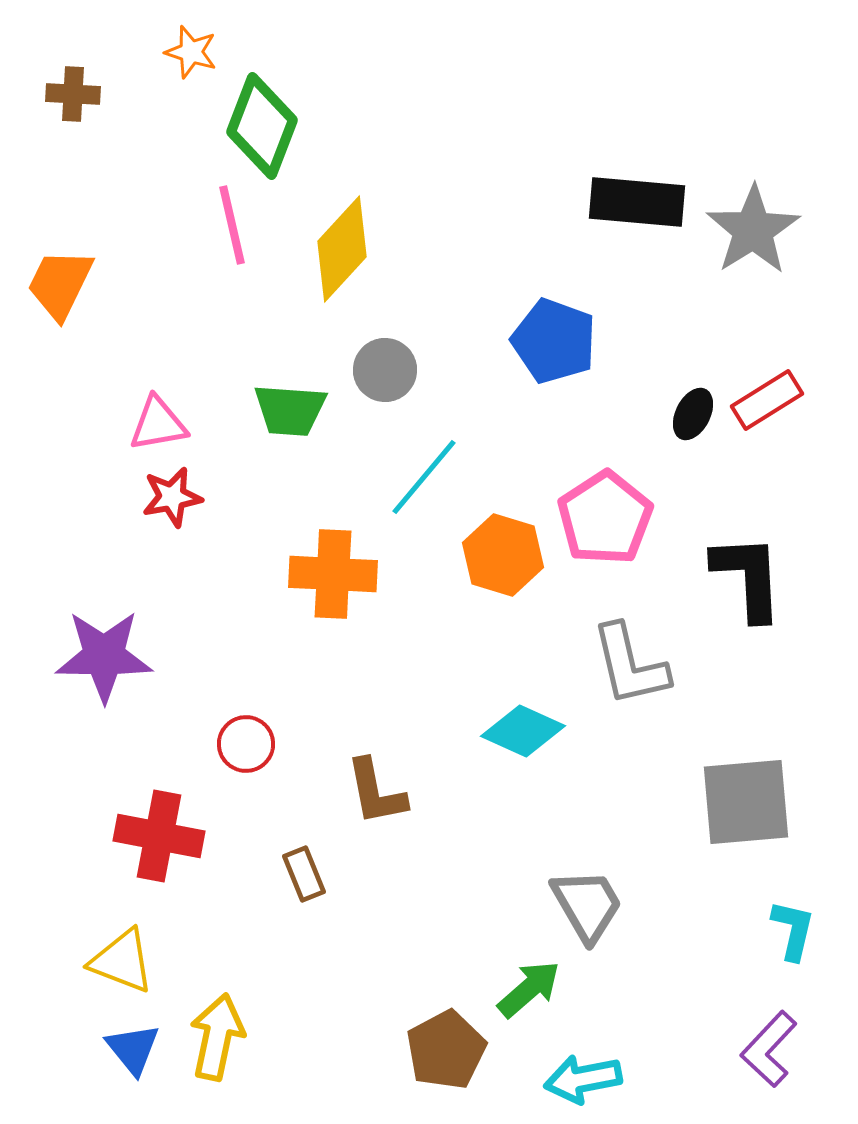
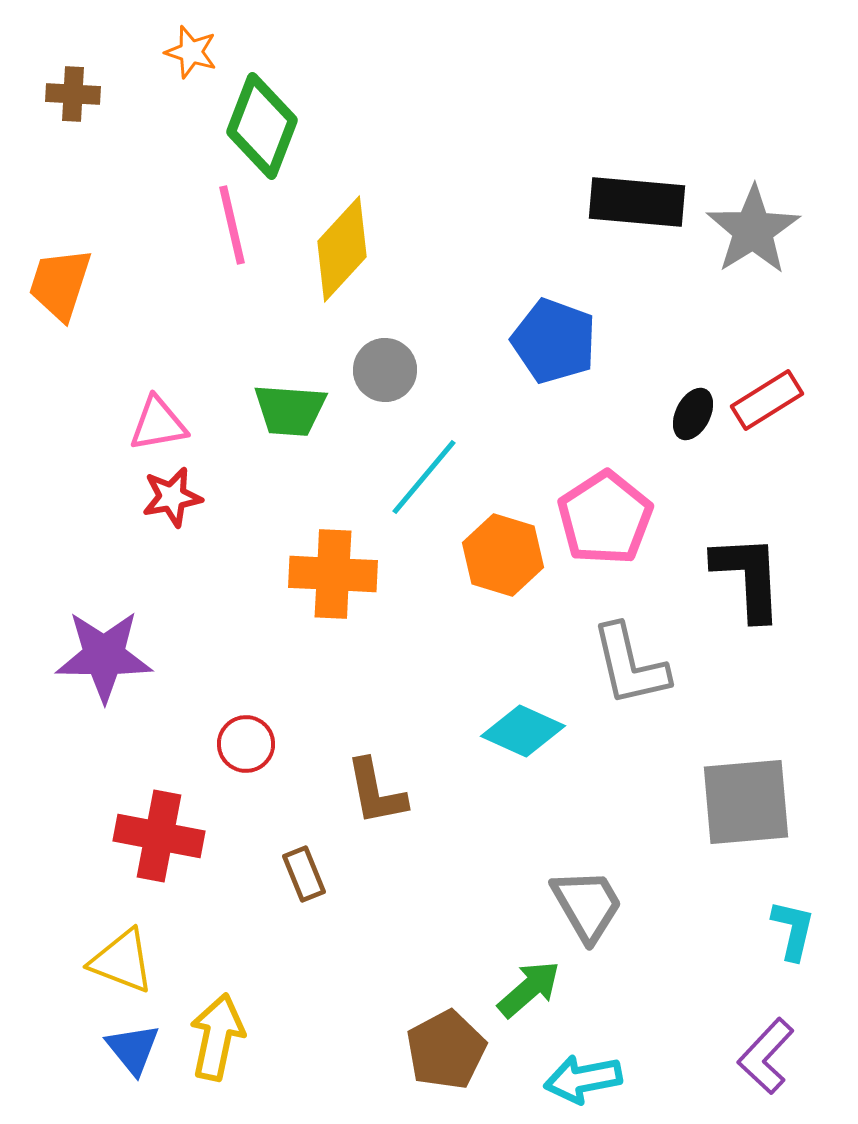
orange trapezoid: rotated 8 degrees counterclockwise
purple L-shape: moved 3 px left, 7 px down
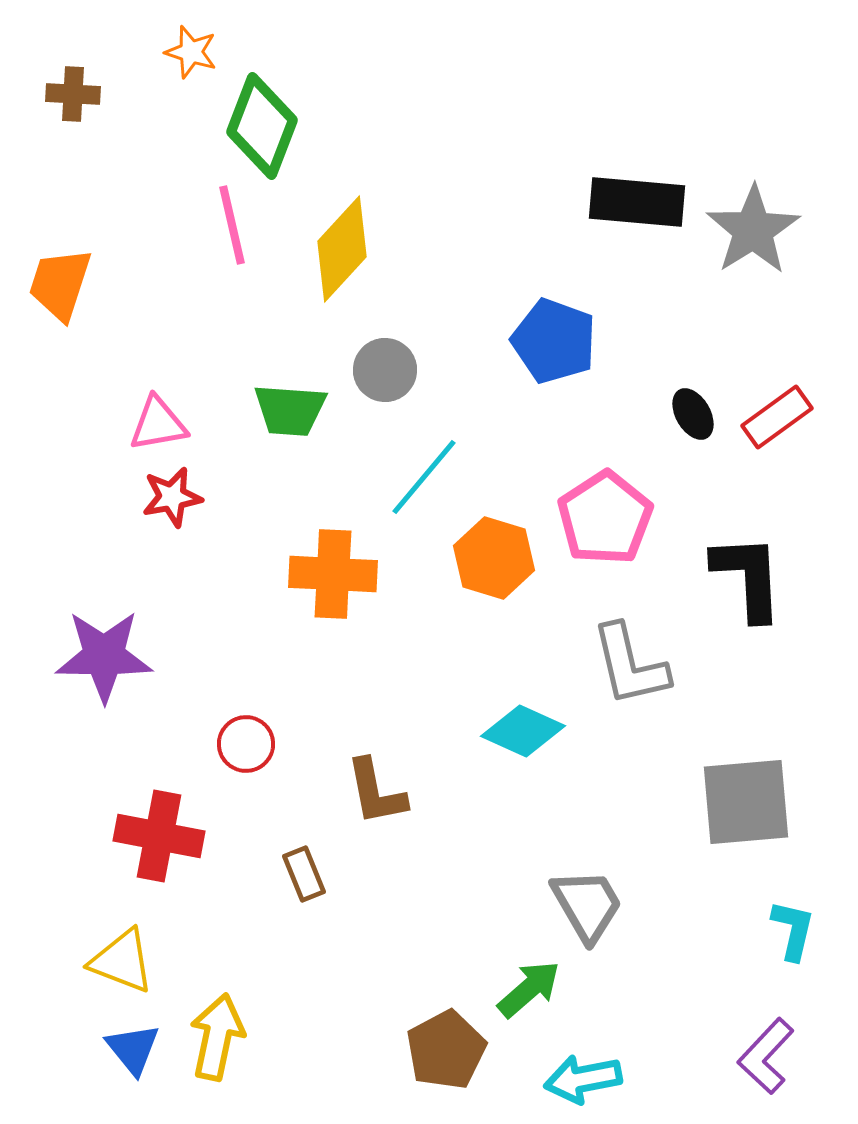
red rectangle: moved 10 px right, 17 px down; rotated 4 degrees counterclockwise
black ellipse: rotated 57 degrees counterclockwise
orange hexagon: moved 9 px left, 3 px down
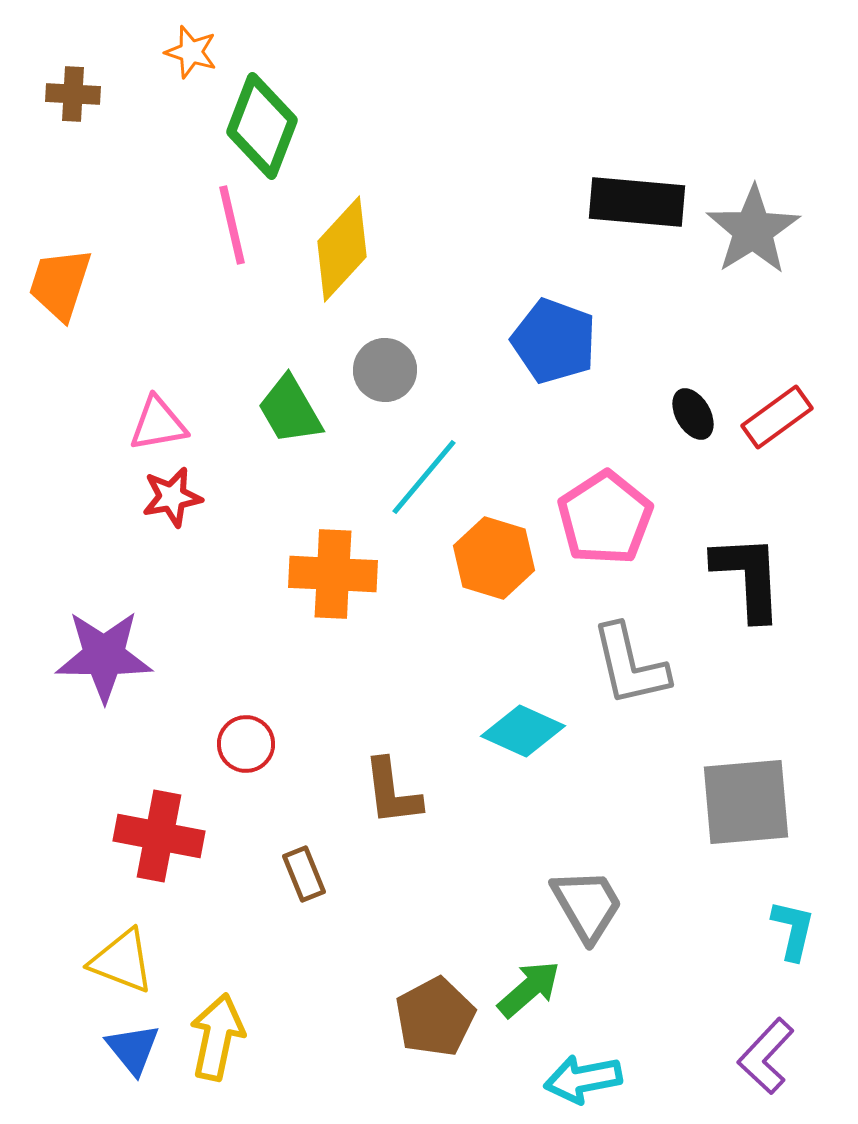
green trapezoid: rotated 56 degrees clockwise
brown L-shape: moved 16 px right; rotated 4 degrees clockwise
brown pentagon: moved 11 px left, 33 px up
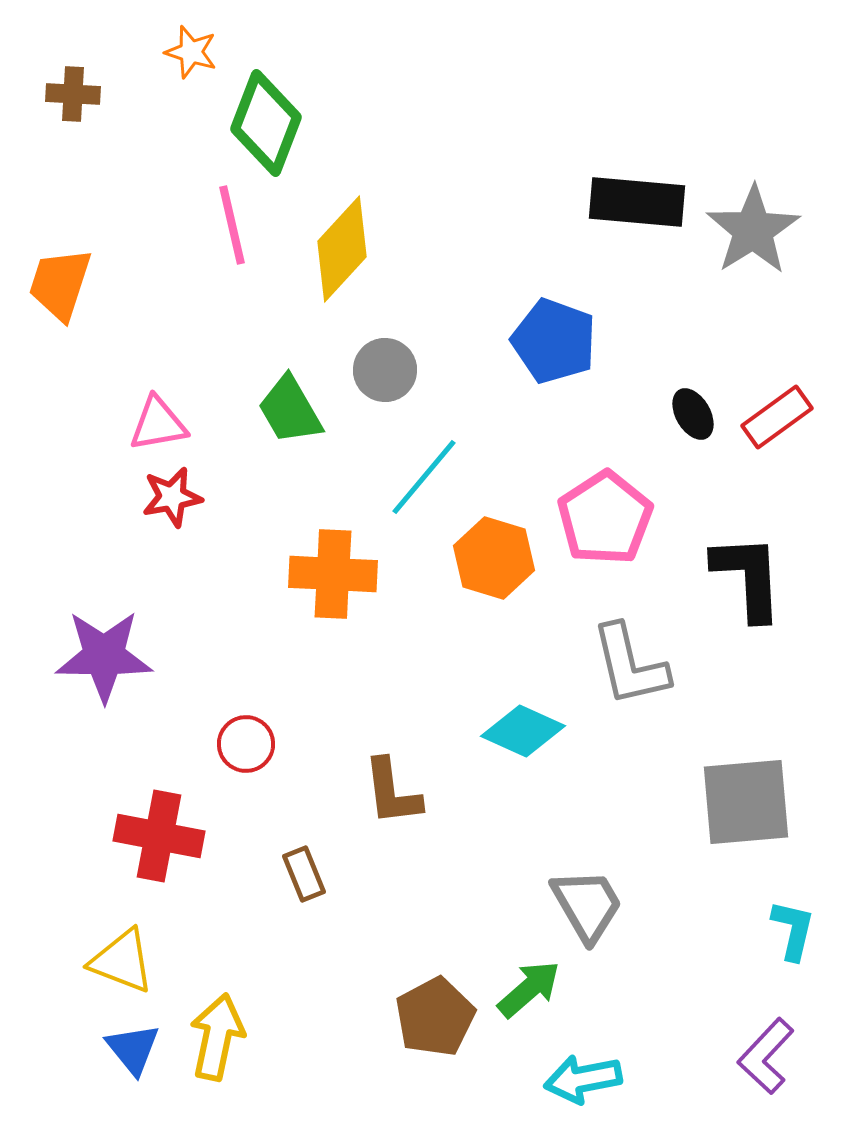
green diamond: moved 4 px right, 3 px up
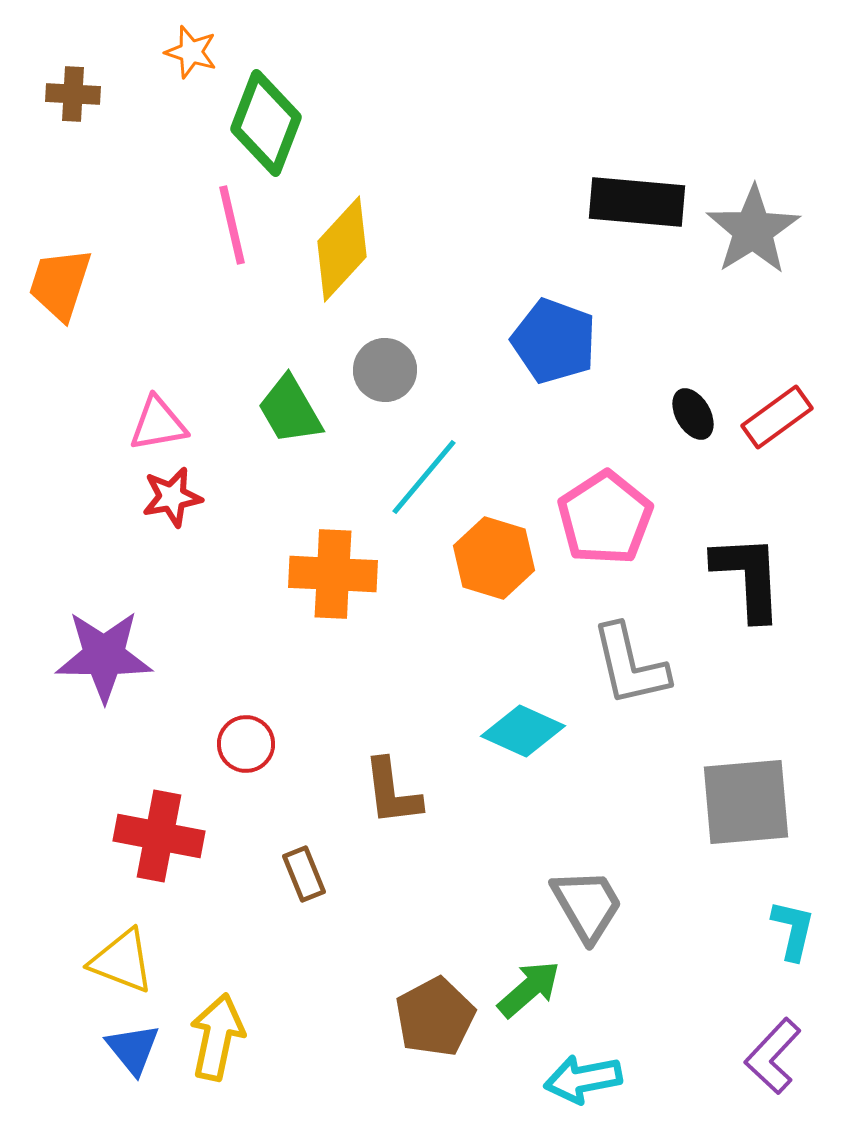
purple L-shape: moved 7 px right
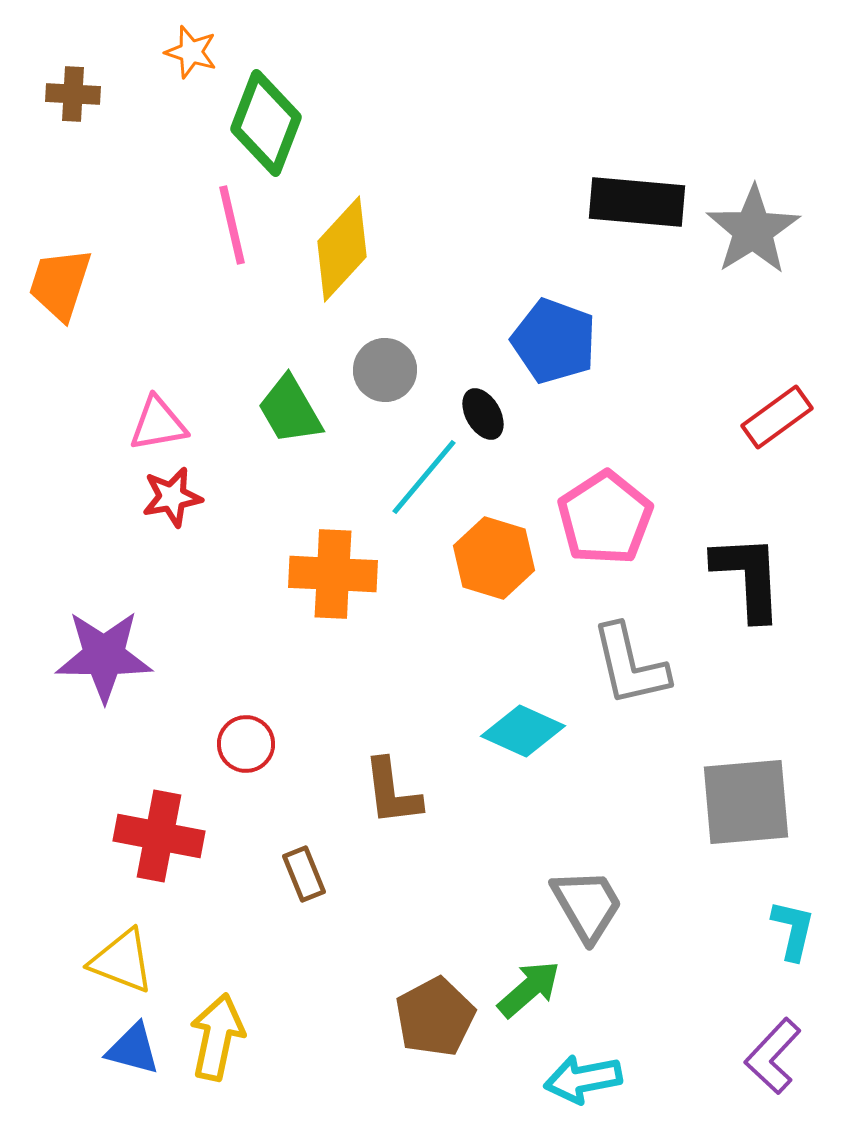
black ellipse: moved 210 px left
blue triangle: rotated 36 degrees counterclockwise
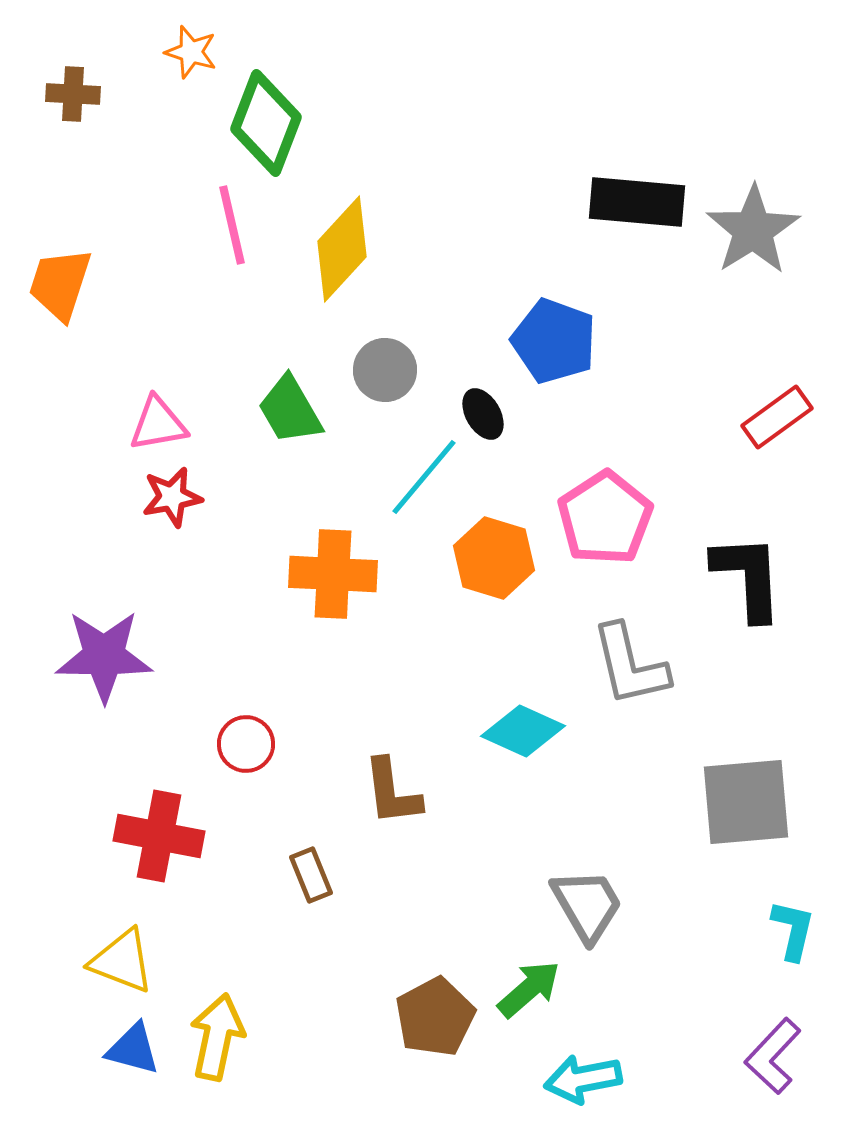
brown rectangle: moved 7 px right, 1 px down
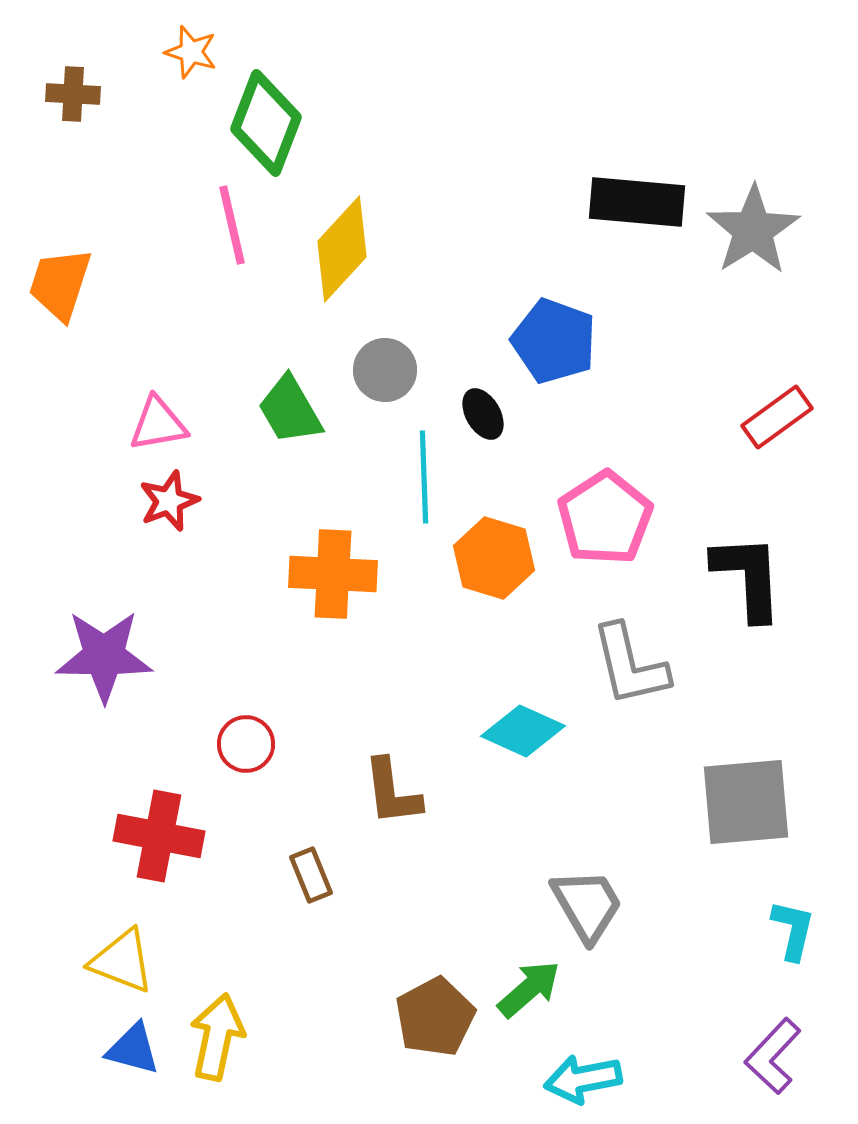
cyan line: rotated 42 degrees counterclockwise
red star: moved 3 px left, 4 px down; rotated 10 degrees counterclockwise
